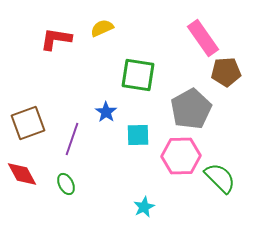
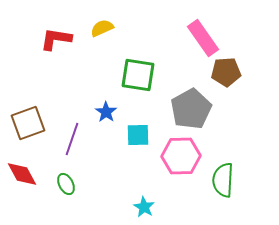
green semicircle: moved 3 px right, 2 px down; rotated 132 degrees counterclockwise
cyan star: rotated 15 degrees counterclockwise
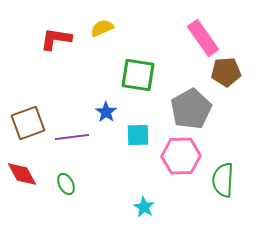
purple line: moved 2 px up; rotated 64 degrees clockwise
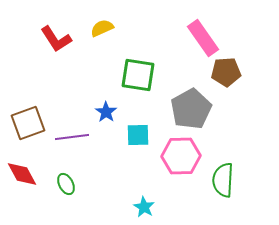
red L-shape: rotated 132 degrees counterclockwise
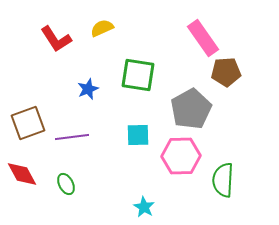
blue star: moved 18 px left, 23 px up; rotated 15 degrees clockwise
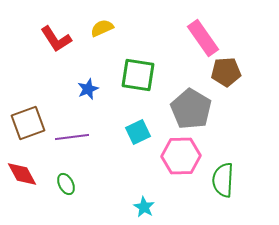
gray pentagon: rotated 12 degrees counterclockwise
cyan square: moved 3 px up; rotated 25 degrees counterclockwise
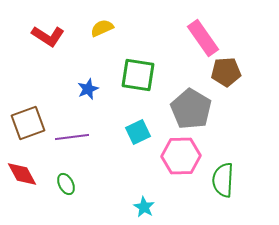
red L-shape: moved 8 px left, 3 px up; rotated 24 degrees counterclockwise
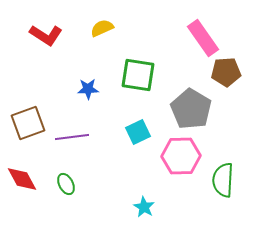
red L-shape: moved 2 px left, 1 px up
blue star: rotated 20 degrees clockwise
red diamond: moved 5 px down
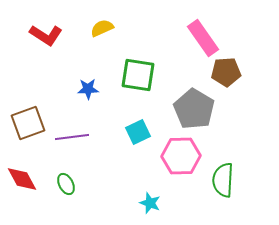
gray pentagon: moved 3 px right
cyan star: moved 6 px right, 4 px up; rotated 10 degrees counterclockwise
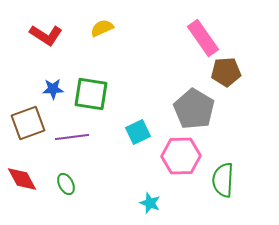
green square: moved 47 px left, 19 px down
blue star: moved 35 px left
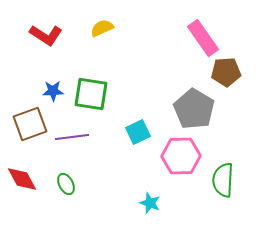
blue star: moved 2 px down
brown square: moved 2 px right, 1 px down
